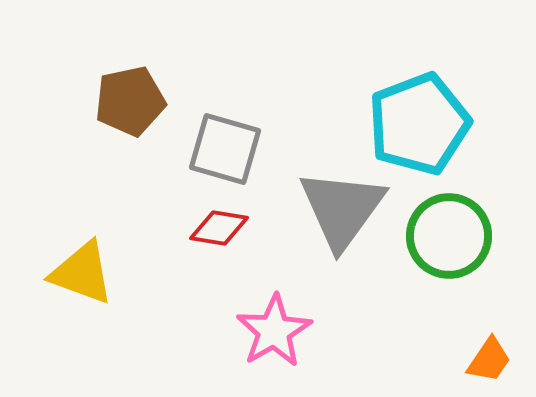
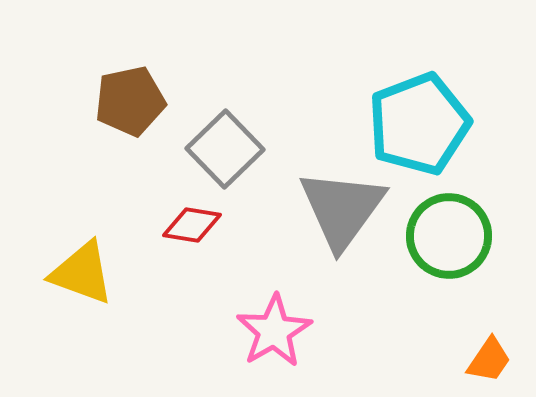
gray square: rotated 30 degrees clockwise
red diamond: moved 27 px left, 3 px up
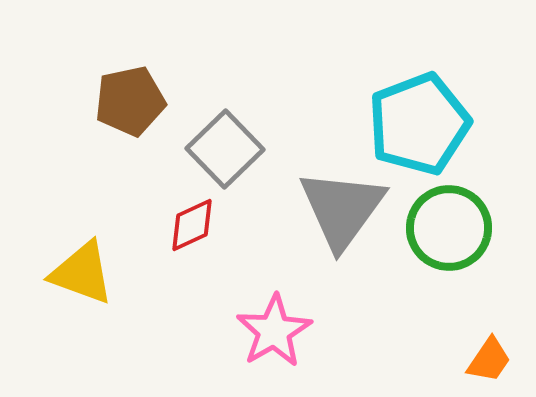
red diamond: rotated 34 degrees counterclockwise
green circle: moved 8 px up
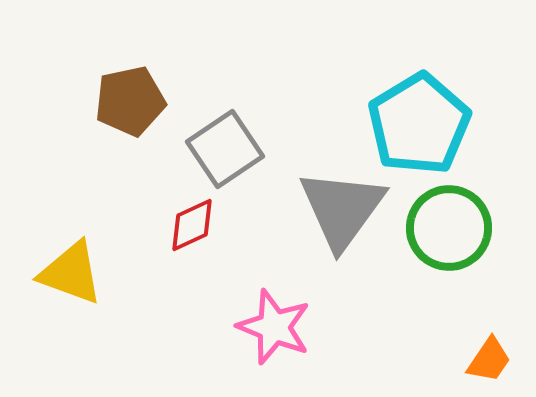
cyan pentagon: rotated 10 degrees counterclockwise
gray square: rotated 10 degrees clockwise
yellow triangle: moved 11 px left
pink star: moved 4 px up; rotated 20 degrees counterclockwise
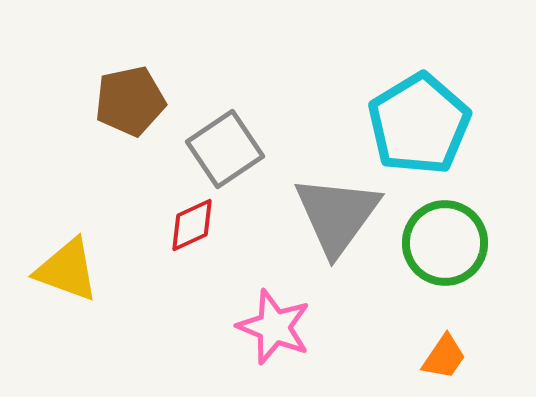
gray triangle: moved 5 px left, 6 px down
green circle: moved 4 px left, 15 px down
yellow triangle: moved 4 px left, 3 px up
orange trapezoid: moved 45 px left, 3 px up
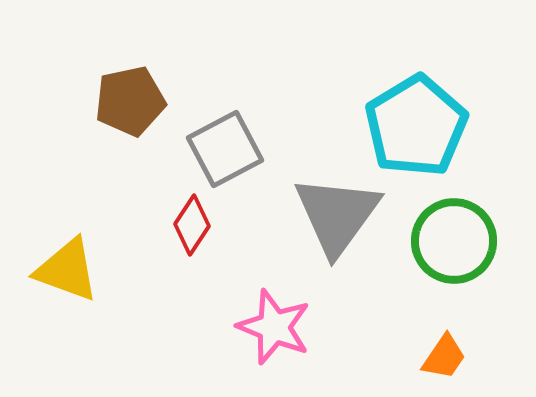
cyan pentagon: moved 3 px left, 2 px down
gray square: rotated 6 degrees clockwise
red diamond: rotated 32 degrees counterclockwise
green circle: moved 9 px right, 2 px up
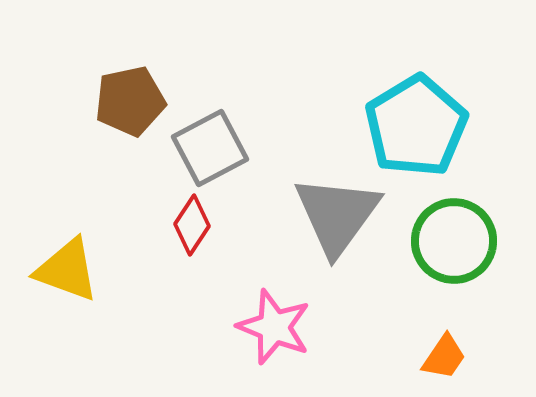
gray square: moved 15 px left, 1 px up
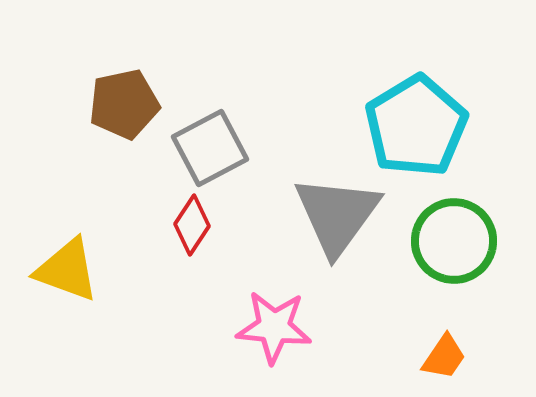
brown pentagon: moved 6 px left, 3 px down
pink star: rotated 16 degrees counterclockwise
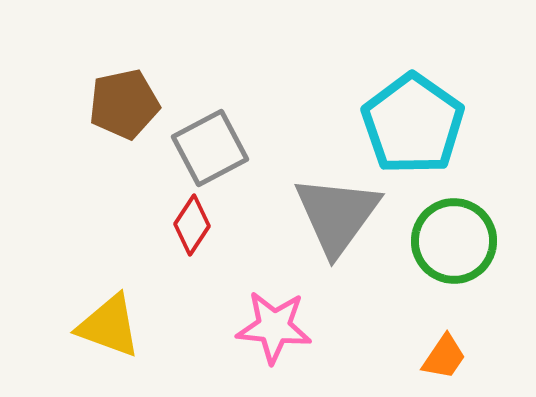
cyan pentagon: moved 3 px left, 2 px up; rotated 6 degrees counterclockwise
yellow triangle: moved 42 px right, 56 px down
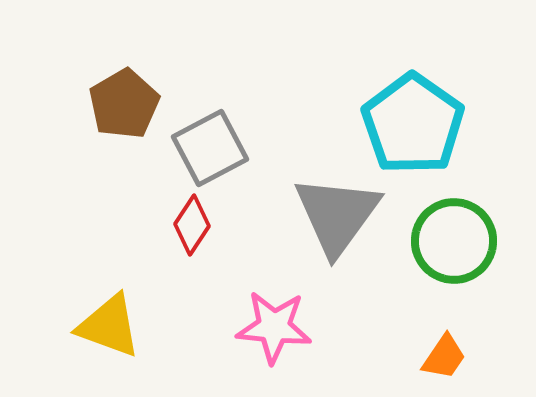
brown pentagon: rotated 18 degrees counterclockwise
